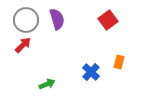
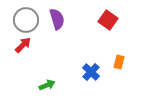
red square: rotated 18 degrees counterclockwise
green arrow: moved 1 px down
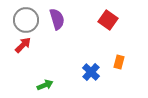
green arrow: moved 2 px left
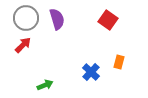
gray circle: moved 2 px up
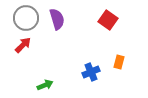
blue cross: rotated 24 degrees clockwise
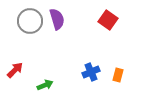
gray circle: moved 4 px right, 3 px down
red arrow: moved 8 px left, 25 px down
orange rectangle: moved 1 px left, 13 px down
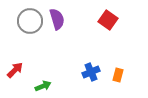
green arrow: moved 2 px left, 1 px down
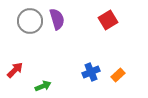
red square: rotated 24 degrees clockwise
orange rectangle: rotated 32 degrees clockwise
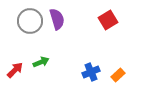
green arrow: moved 2 px left, 24 px up
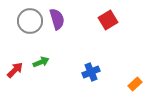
orange rectangle: moved 17 px right, 9 px down
